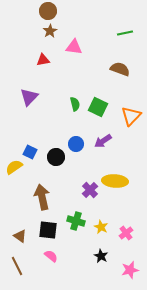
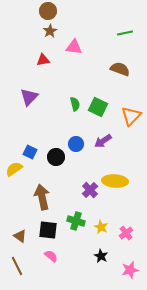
yellow semicircle: moved 2 px down
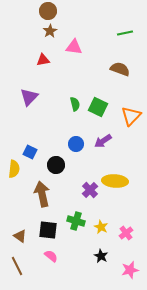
black circle: moved 8 px down
yellow semicircle: rotated 132 degrees clockwise
brown arrow: moved 3 px up
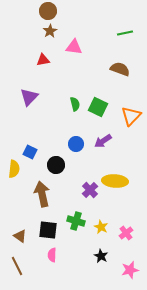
pink semicircle: moved 1 px right, 1 px up; rotated 128 degrees counterclockwise
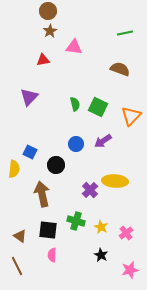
black star: moved 1 px up
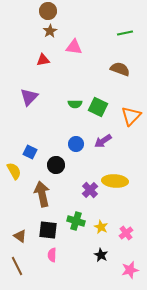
green semicircle: rotated 104 degrees clockwise
yellow semicircle: moved 2 px down; rotated 36 degrees counterclockwise
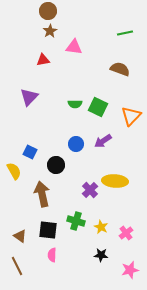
black star: rotated 24 degrees counterclockwise
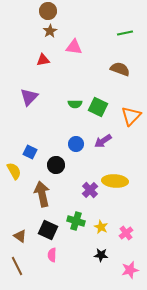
black square: rotated 18 degrees clockwise
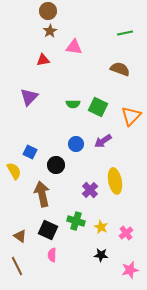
green semicircle: moved 2 px left
yellow ellipse: rotated 75 degrees clockwise
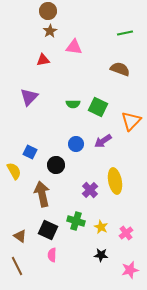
orange triangle: moved 5 px down
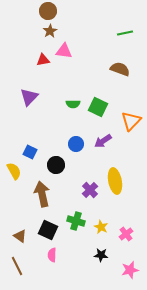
pink triangle: moved 10 px left, 4 px down
pink cross: moved 1 px down
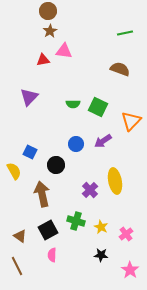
black square: rotated 36 degrees clockwise
pink star: rotated 24 degrees counterclockwise
